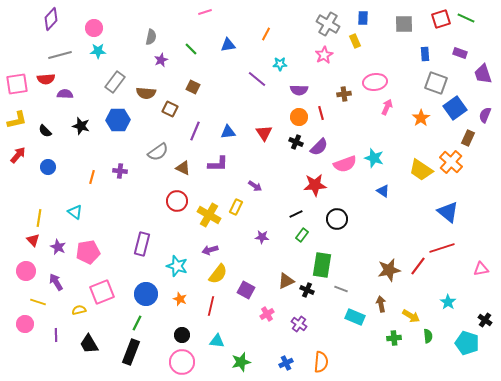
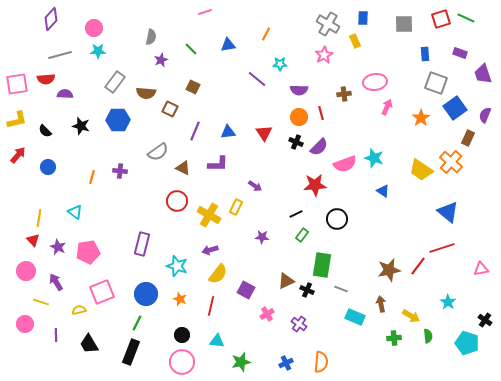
yellow line at (38, 302): moved 3 px right
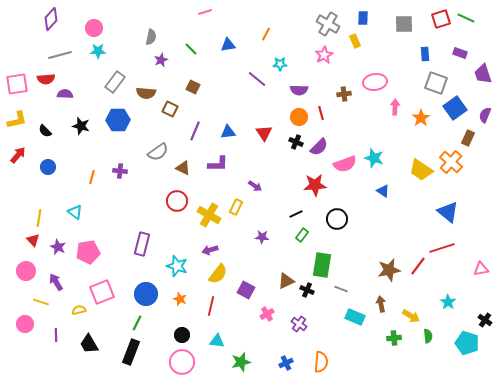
pink arrow at (387, 107): moved 8 px right; rotated 21 degrees counterclockwise
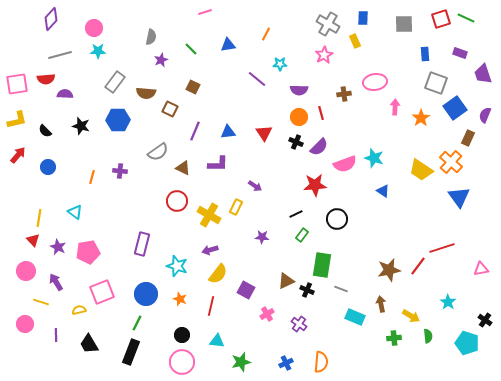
blue triangle at (448, 212): moved 11 px right, 15 px up; rotated 15 degrees clockwise
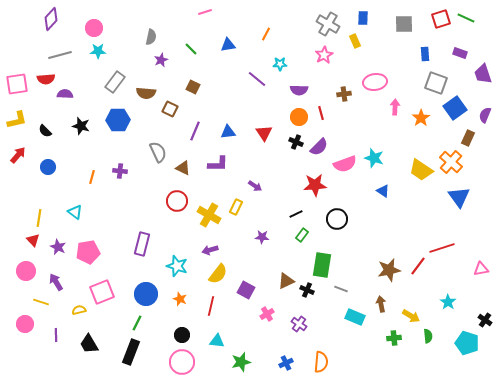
gray semicircle at (158, 152): rotated 80 degrees counterclockwise
